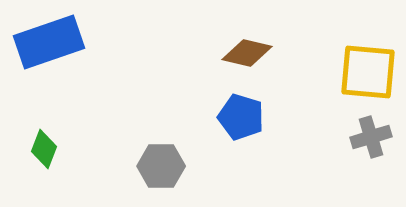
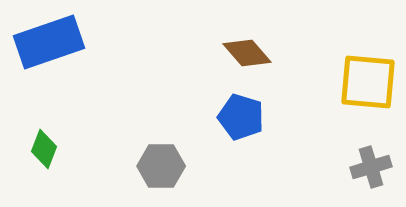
brown diamond: rotated 36 degrees clockwise
yellow square: moved 10 px down
gray cross: moved 30 px down
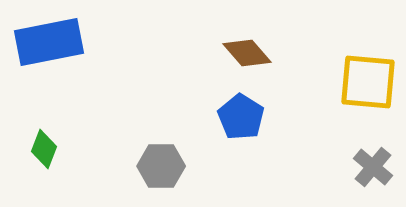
blue rectangle: rotated 8 degrees clockwise
blue pentagon: rotated 15 degrees clockwise
gray cross: moved 2 px right; rotated 33 degrees counterclockwise
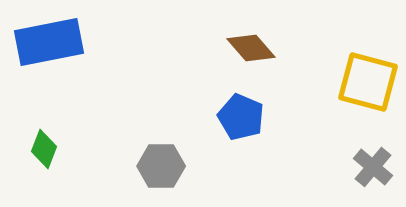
brown diamond: moved 4 px right, 5 px up
yellow square: rotated 10 degrees clockwise
blue pentagon: rotated 9 degrees counterclockwise
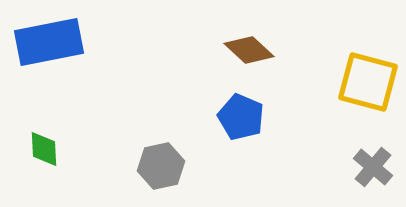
brown diamond: moved 2 px left, 2 px down; rotated 6 degrees counterclockwise
green diamond: rotated 24 degrees counterclockwise
gray hexagon: rotated 12 degrees counterclockwise
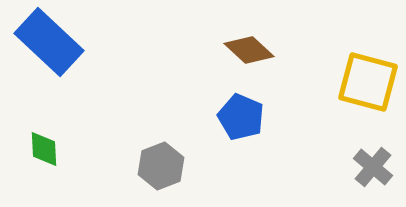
blue rectangle: rotated 54 degrees clockwise
gray hexagon: rotated 9 degrees counterclockwise
